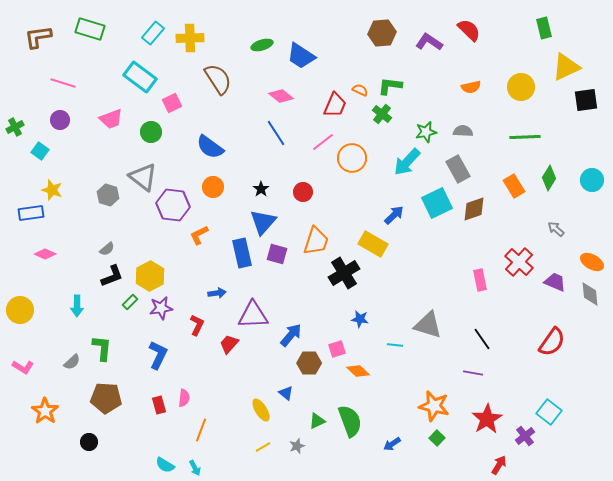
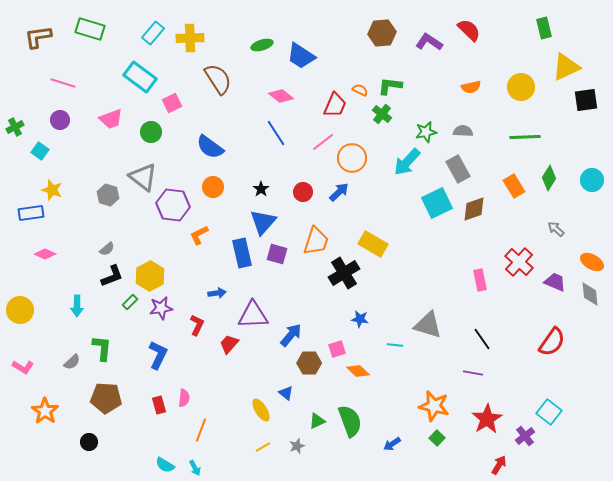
blue arrow at (394, 215): moved 55 px left, 23 px up
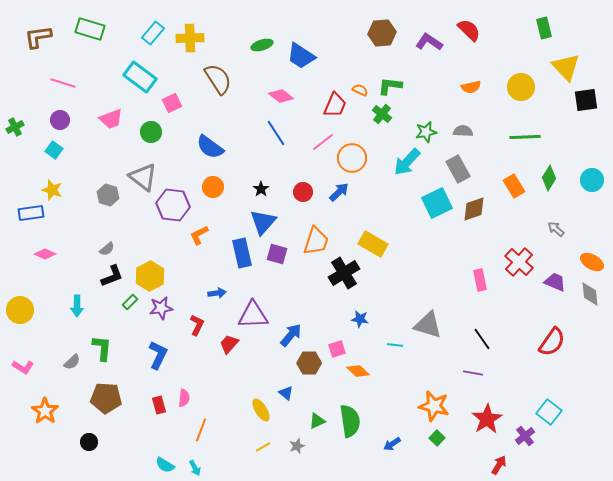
yellow triangle at (566, 67): rotated 48 degrees counterclockwise
cyan square at (40, 151): moved 14 px right, 1 px up
green semicircle at (350, 421): rotated 12 degrees clockwise
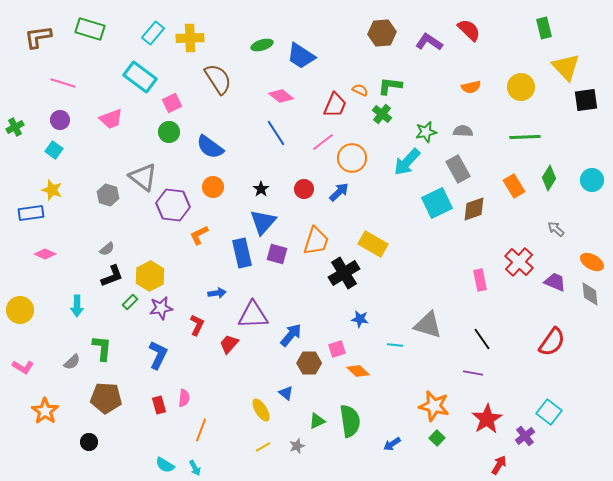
green circle at (151, 132): moved 18 px right
red circle at (303, 192): moved 1 px right, 3 px up
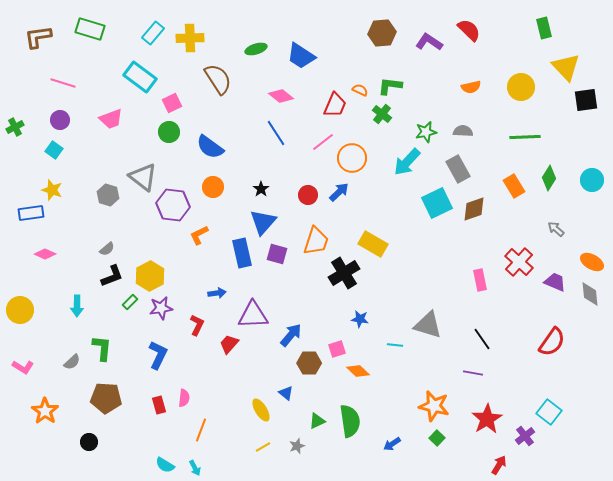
green ellipse at (262, 45): moved 6 px left, 4 px down
red circle at (304, 189): moved 4 px right, 6 px down
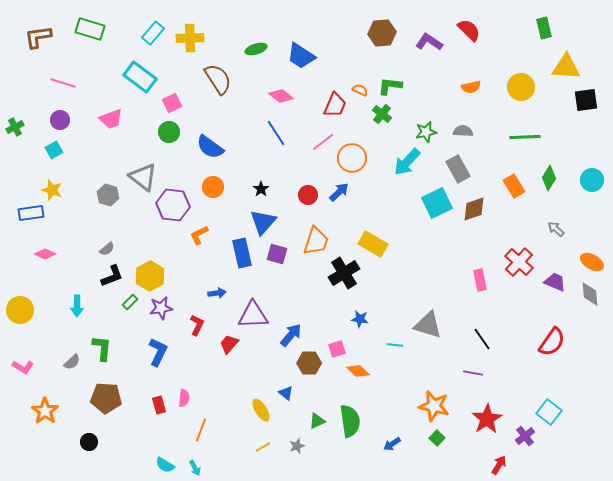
yellow triangle at (566, 67): rotated 44 degrees counterclockwise
cyan square at (54, 150): rotated 24 degrees clockwise
blue L-shape at (158, 355): moved 3 px up
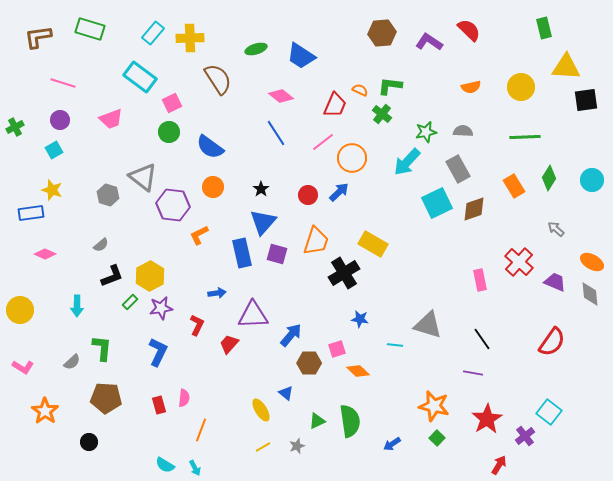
gray semicircle at (107, 249): moved 6 px left, 4 px up
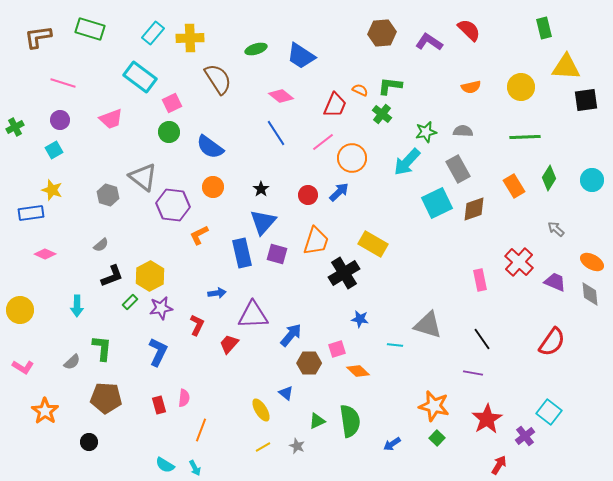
gray star at (297, 446): rotated 28 degrees counterclockwise
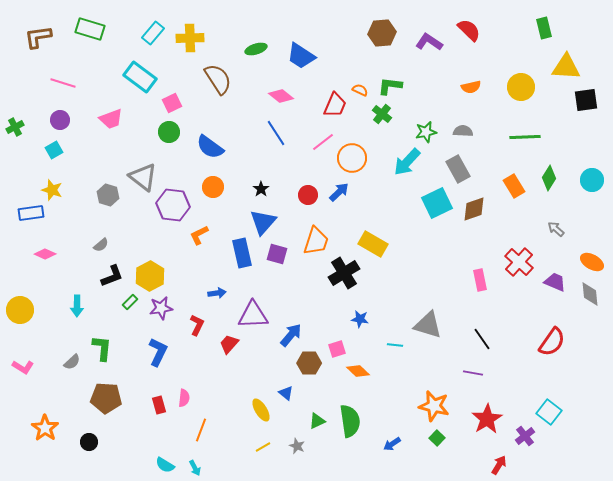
orange star at (45, 411): moved 17 px down
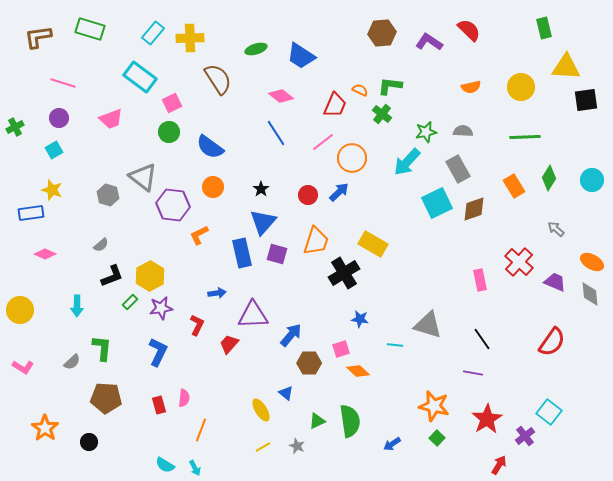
purple circle at (60, 120): moved 1 px left, 2 px up
pink square at (337, 349): moved 4 px right
